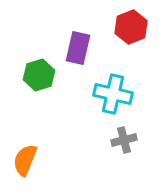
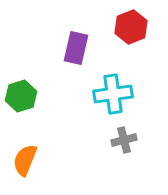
purple rectangle: moved 2 px left
green hexagon: moved 18 px left, 21 px down
cyan cross: rotated 21 degrees counterclockwise
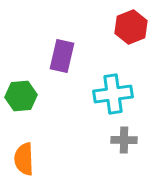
purple rectangle: moved 14 px left, 8 px down
green hexagon: rotated 12 degrees clockwise
gray cross: rotated 15 degrees clockwise
orange semicircle: moved 1 px left, 1 px up; rotated 24 degrees counterclockwise
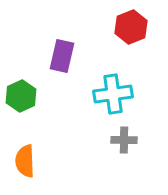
green hexagon: rotated 20 degrees counterclockwise
orange semicircle: moved 1 px right, 2 px down
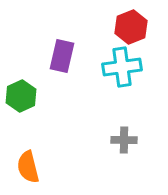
cyan cross: moved 9 px right, 27 px up
orange semicircle: moved 3 px right, 6 px down; rotated 12 degrees counterclockwise
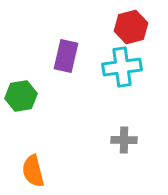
red hexagon: rotated 8 degrees clockwise
purple rectangle: moved 4 px right
green hexagon: rotated 16 degrees clockwise
orange semicircle: moved 5 px right, 4 px down
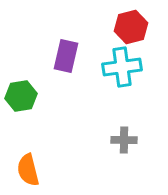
orange semicircle: moved 5 px left, 1 px up
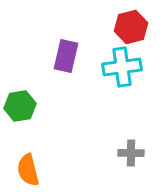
green hexagon: moved 1 px left, 10 px down
gray cross: moved 7 px right, 13 px down
